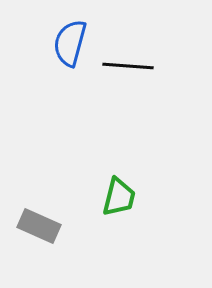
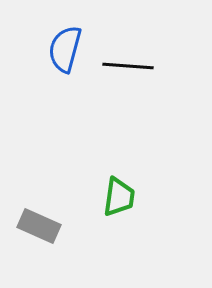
blue semicircle: moved 5 px left, 6 px down
green trapezoid: rotated 6 degrees counterclockwise
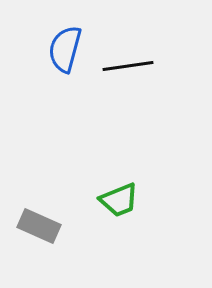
black line: rotated 12 degrees counterclockwise
green trapezoid: moved 3 px down; rotated 60 degrees clockwise
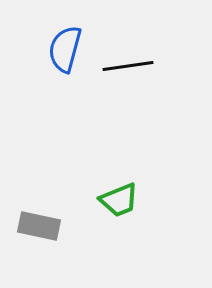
gray rectangle: rotated 12 degrees counterclockwise
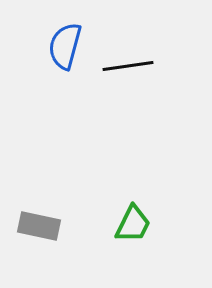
blue semicircle: moved 3 px up
green trapezoid: moved 14 px right, 24 px down; rotated 42 degrees counterclockwise
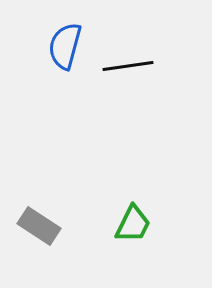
gray rectangle: rotated 21 degrees clockwise
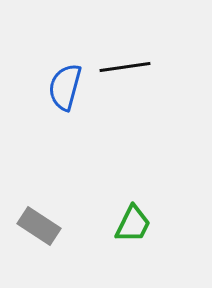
blue semicircle: moved 41 px down
black line: moved 3 px left, 1 px down
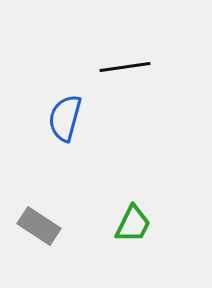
blue semicircle: moved 31 px down
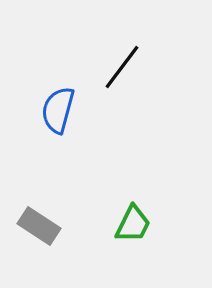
black line: moved 3 px left; rotated 45 degrees counterclockwise
blue semicircle: moved 7 px left, 8 px up
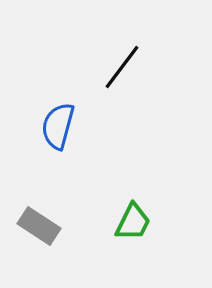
blue semicircle: moved 16 px down
green trapezoid: moved 2 px up
